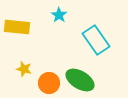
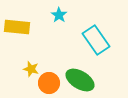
yellow star: moved 7 px right
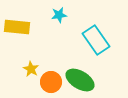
cyan star: rotated 28 degrees clockwise
yellow star: rotated 14 degrees clockwise
orange circle: moved 2 px right, 1 px up
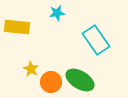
cyan star: moved 2 px left, 2 px up
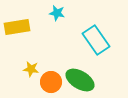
cyan star: rotated 21 degrees clockwise
yellow rectangle: rotated 15 degrees counterclockwise
yellow star: rotated 21 degrees counterclockwise
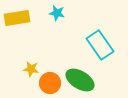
yellow rectangle: moved 9 px up
cyan rectangle: moved 4 px right, 5 px down
orange circle: moved 1 px left, 1 px down
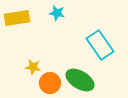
yellow star: moved 2 px right, 2 px up
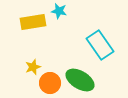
cyan star: moved 2 px right, 2 px up
yellow rectangle: moved 16 px right, 4 px down
yellow star: rotated 28 degrees counterclockwise
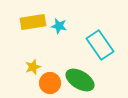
cyan star: moved 15 px down
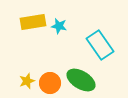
yellow star: moved 6 px left, 14 px down
green ellipse: moved 1 px right
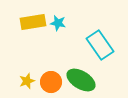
cyan star: moved 1 px left, 3 px up
orange circle: moved 1 px right, 1 px up
